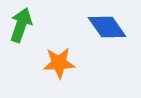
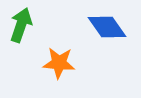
orange star: rotated 8 degrees clockwise
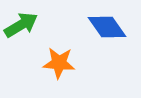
green arrow: rotated 40 degrees clockwise
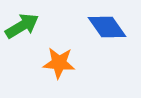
green arrow: moved 1 px right, 1 px down
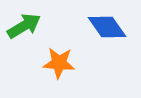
green arrow: moved 2 px right
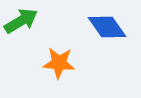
green arrow: moved 3 px left, 5 px up
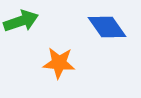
green arrow: rotated 12 degrees clockwise
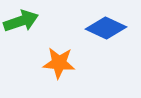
blue diamond: moved 1 px left, 1 px down; rotated 30 degrees counterclockwise
